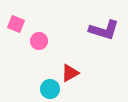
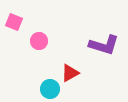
pink square: moved 2 px left, 2 px up
purple L-shape: moved 15 px down
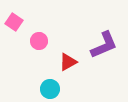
pink square: rotated 12 degrees clockwise
purple L-shape: rotated 40 degrees counterclockwise
red triangle: moved 2 px left, 11 px up
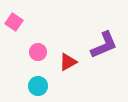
pink circle: moved 1 px left, 11 px down
cyan circle: moved 12 px left, 3 px up
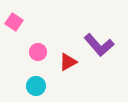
purple L-shape: moved 5 px left; rotated 72 degrees clockwise
cyan circle: moved 2 px left
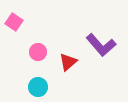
purple L-shape: moved 2 px right
red triangle: rotated 12 degrees counterclockwise
cyan circle: moved 2 px right, 1 px down
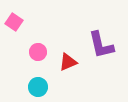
purple L-shape: rotated 28 degrees clockwise
red triangle: rotated 18 degrees clockwise
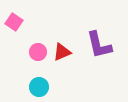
purple L-shape: moved 2 px left
red triangle: moved 6 px left, 10 px up
cyan circle: moved 1 px right
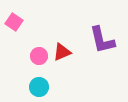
purple L-shape: moved 3 px right, 5 px up
pink circle: moved 1 px right, 4 px down
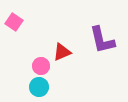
pink circle: moved 2 px right, 10 px down
